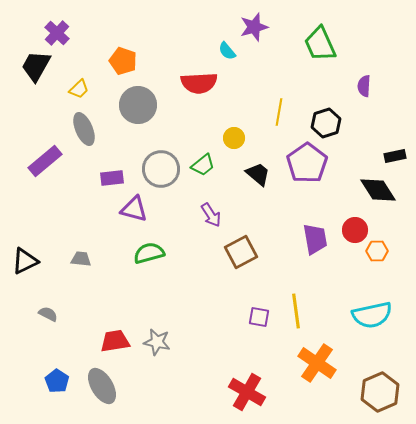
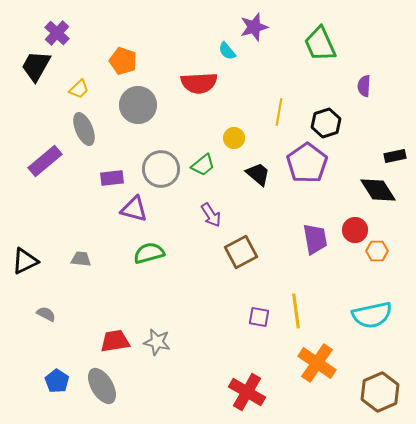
gray semicircle at (48, 314): moved 2 px left
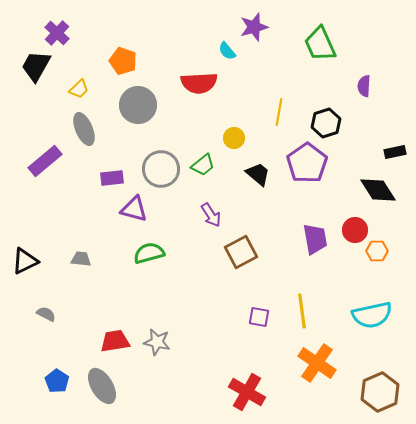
black rectangle at (395, 156): moved 4 px up
yellow line at (296, 311): moved 6 px right
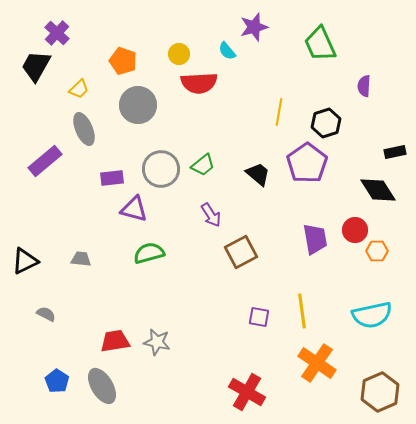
yellow circle at (234, 138): moved 55 px left, 84 px up
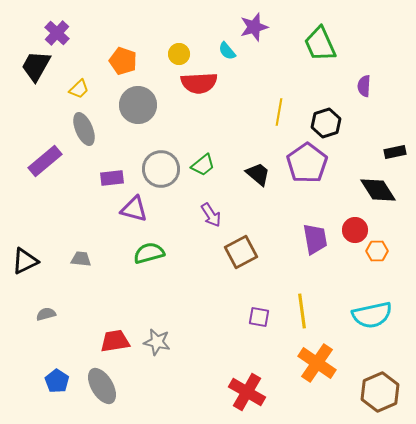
gray semicircle at (46, 314): rotated 42 degrees counterclockwise
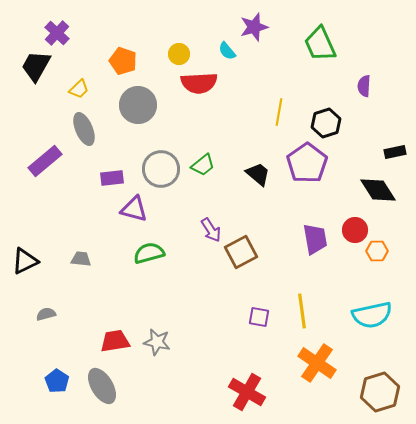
purple arrow at (211, 215): moved 15 px down
brown hexagon at (380, 392): rotated 6 degrees clockwise
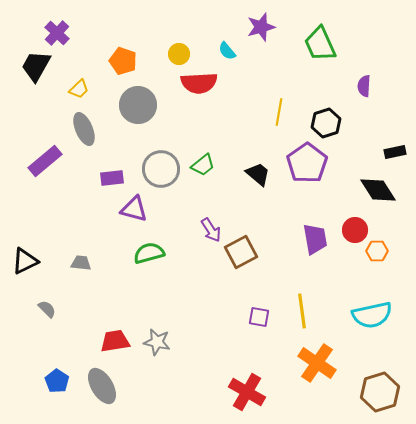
purple star at (254, 27): moved 7 px right
gray trapezoid at (81, 259): moved 4 px down
gray semicircle at (46, 314): moved 1 px right, 5 px up; rotated 60 degrees clockwise
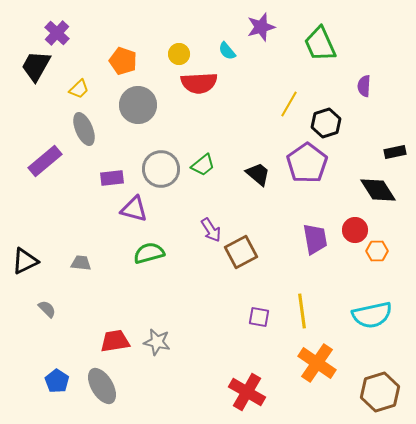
yellow line at (279, 112): moved 10 px right, 8 px up; rotated 20 degrees clockwise
